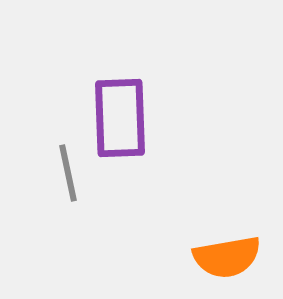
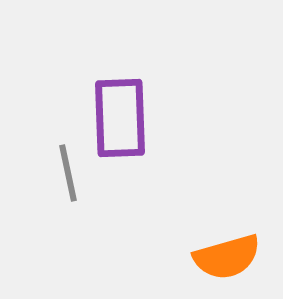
orange semicircle: rotated 6 degrees counterclockwise
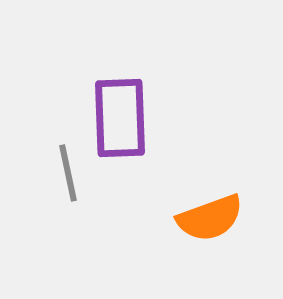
orange semicircle: moved 17 px left, 39 px up; rotated 4 degrees counterclockwise
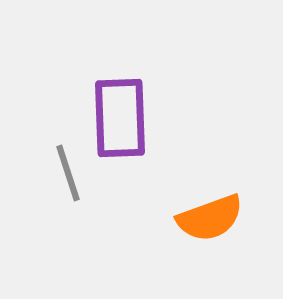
gray line: rotated 6 degrees counterclockwise
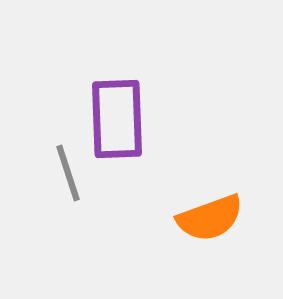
purple rectangle: moved 3 px left, 1 px down
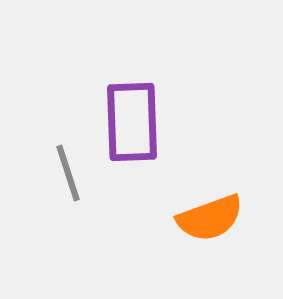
purple rectangle: moved 15 px right, 3 px down
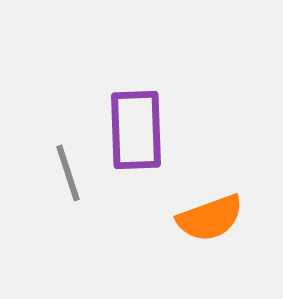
purple rectangle: moved 4 px right, 8 px down
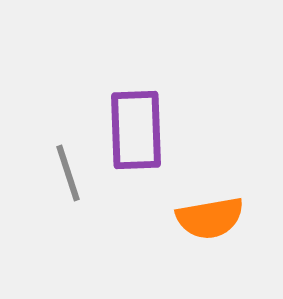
orange semicircle: rotated 10 degrees clockwise
